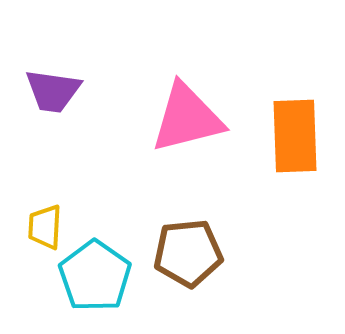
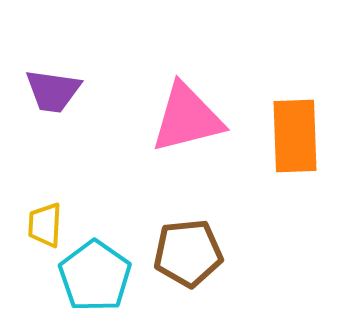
yellow trapezoid: moved 2 px up
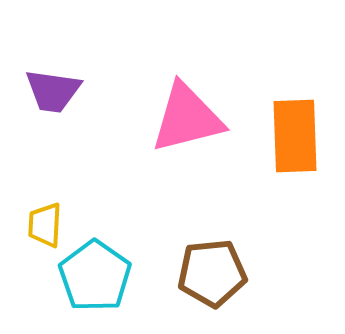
brown pentagon: moved 24 px right, 20 px down
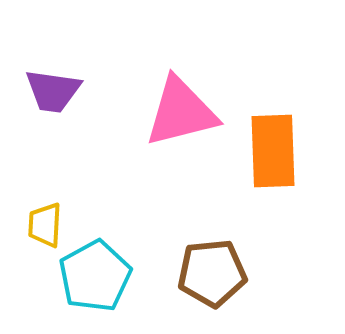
pink triangle: moved 6 px left, 6 px up
orange rectangle: moved 22 px left, 15 px down
cyan pentagon: rotated 8 degrees clockwise
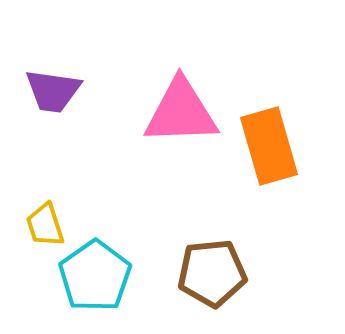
pink triangle: rotated 12 degrees clockwise
orange rectangle: moved 4 px left, 5 px up; rotated 14 degrees counterclockwise
yellow trapezoid: rotated 21 degrees counterclockwise
cyan pentagon: rotated 6 degrees counterclockwise
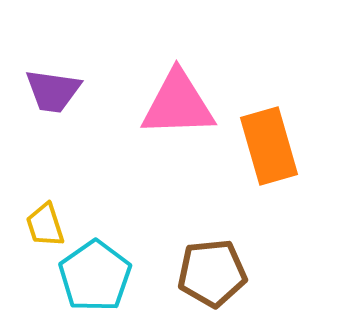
pink triangle: moved 3 px left, 8 px up
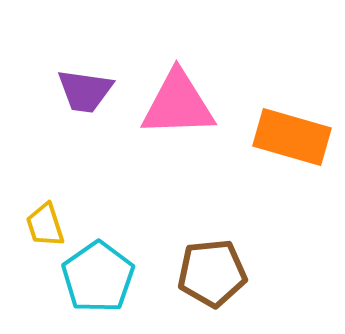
purple trapezoid: moved 32 px right
orange rectangle: moved 23 px right, 9 px up; rotated 58 degrees counterclockwise
cyan pentagon: moved 3 px right, 1 px down
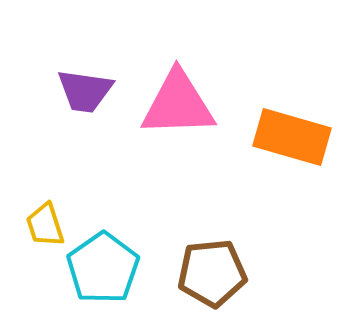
cyan pentagon: moved 5 px right, 9 px up
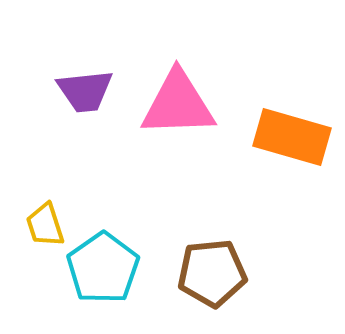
purple trapezoid: rotated 14 degrees counterclockwise
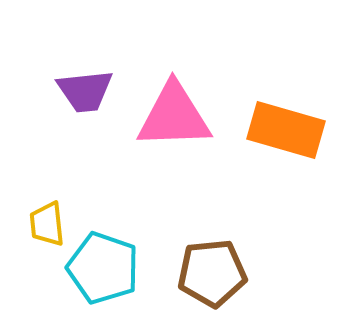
pink triangle: moved 4 px left, 12 px down
orange rectangle: moved 6 px left, 7 px up
yellow trapezoid: moved 2 px right, 1 px up; rotated 12 degrees clockwise
cyan pentagon: rotated 18 degrees counterclockwise
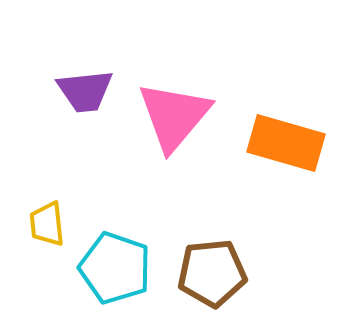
pink triangle: rotated 48 degrees counterclockwise
orange rectangle: moved 13 px down
cyan pentagon: moved 12 px right
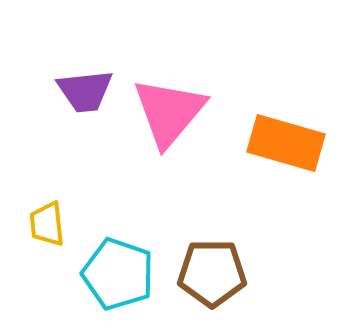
pink triangle: moved 5 px left, 4 px up
cyan pentagon: moved 3 px right, 6 px down
brown pentagon: rotated 6 degrees clockwise
